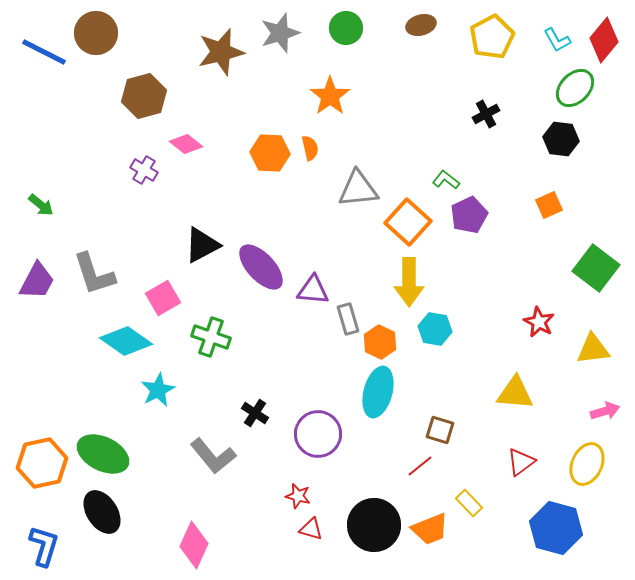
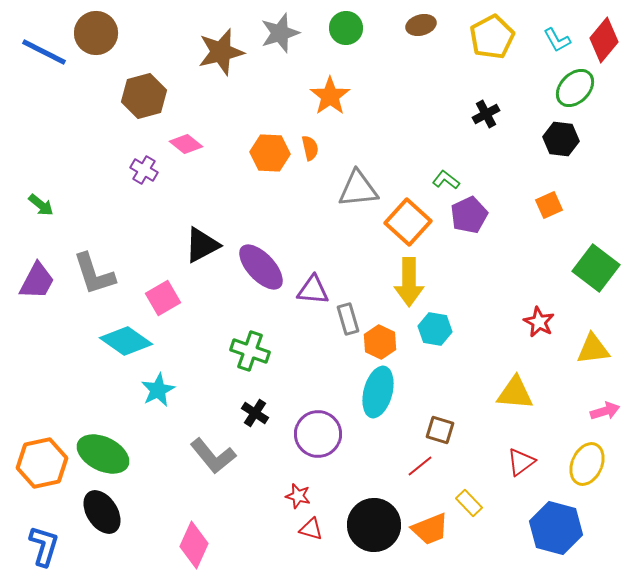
green cross at (211, 337): moved 39 px right, 14 px down
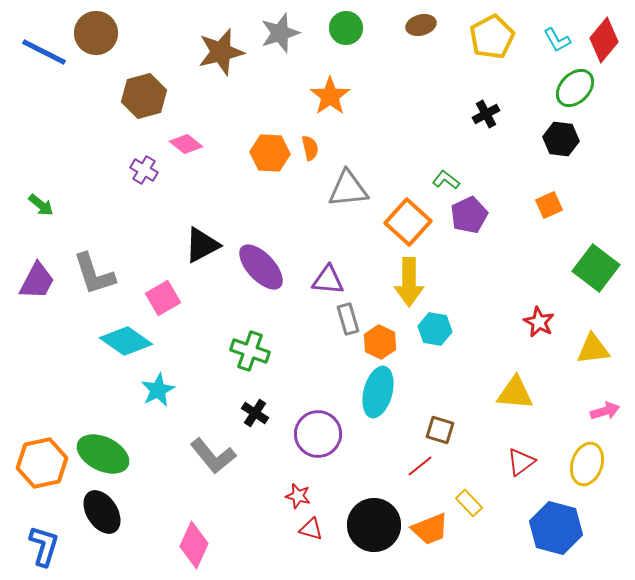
gray triangle at (358, 189): moved 10 px left
purple triangle at (313, 290): moved 15 px right, 10 px up
yellow ellipse at (587, 464): rotated 6 degrees counterclockwise
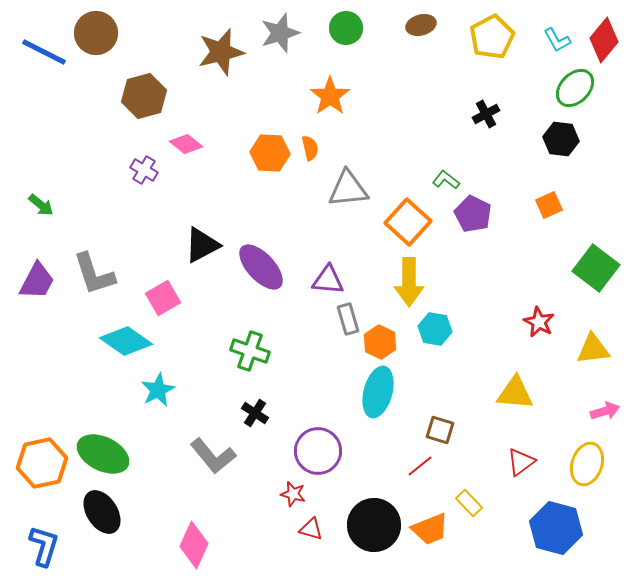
purple pentagon at (469, 215): moved 4 px right, 1 px up; rotated 21 degrees counterclockwise
purple circle at (318, 434): moved 17 px down
red star at (298, 496): moved 5 px left, 2 px up
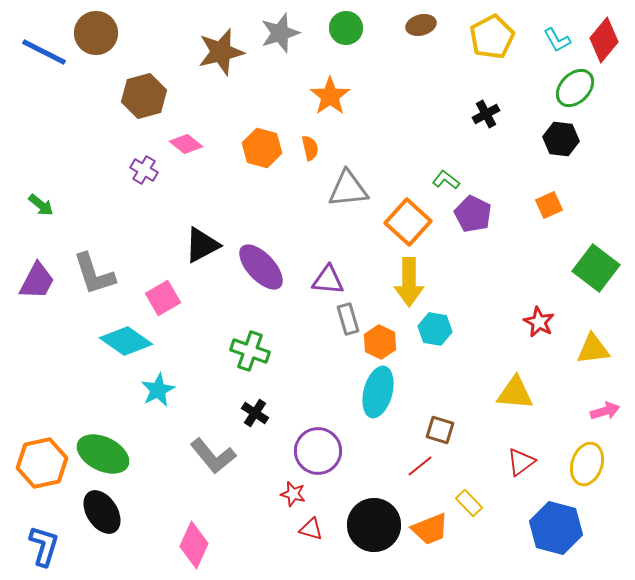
orange hexagon at (270, 153): moved 8 px left, 5 px up; rotated 12 degrees clockwise
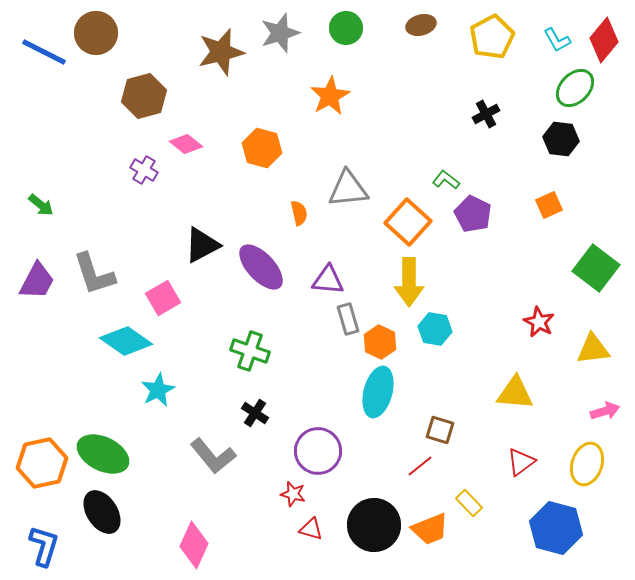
orange star at (330, 96): rotated 6 degrees clockwise
orange semicircle at (310, 148): moved 11 px left, 65 px down
